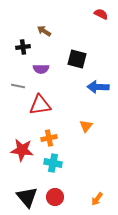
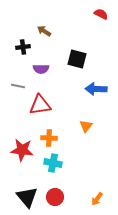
blue arrow: moved 2 px left, 2 px down
orange cross: rotated 14 degrees clockwise
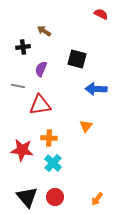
purple semicircle: rotated 112 degrees clockwise
cyan cross: rotated 30 degrees clockwise
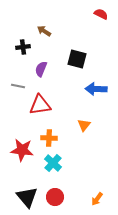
orange triangle: moved 2 px left, 1 px up
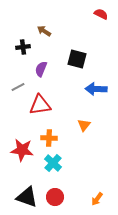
gray line: moved 1 px down; rotated 40 degrees counterclockwise
black triangle: rotated 30 degrees counterclockwise
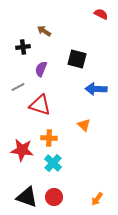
red triangle: rotated 25 degrees clockwise
orange triangle: rotated 24 degrees counterclockwise
red circle: moved 1 px left
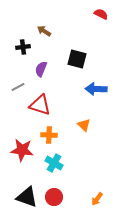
orange cross: moved 3 px up
cyan cross: moved 1 px right; rotated 12 degrees counterclockwise
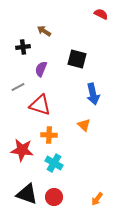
blue arrow: moved 3 px left, 5 px down; rotated 105 degrees counterclockwise
black triangle: moved 3 px up
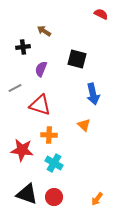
gray line: moved 3 px left, 1 px down
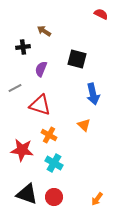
orange cross: rotated 28 degrees clockwise
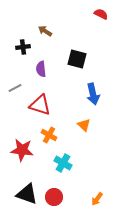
brown arrow: moved 1 px right
purple semicircle: rotated 28 degrees counterclockwise
cyan cross: moved 9 px right
